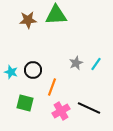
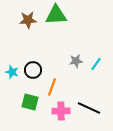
gray star: moved 2 px up; rotated 16 degrees clockwise
cyan star: moved 1 px right
green square: moved 5 px right, 1 px up
pink cross: rotated 30 degrees clockwise
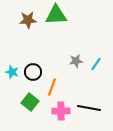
black circle: moved 2 px down
green square: rotated 24 degrees clockwise
black line: rotated 15 degrees counterclockwise
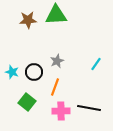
gray star: moved 19 px left; rotated 16 degrees counterclockwise
black circle: moved 1 px right
orange line: moved 3 px right
green square: moved 3 px left
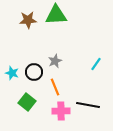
gray star: moved 2 px left
cyan star: moved 1 px down
orange line: rotated 42 degrees counterclockwise
black line: moved 1 px left, 3 px up
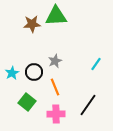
green triangle: moved 1 px down
brown star: moved 4 px right, 4 px down
cyan star: rotated 24 degrees clockwise
black line: rotated 65 degrees counterclockwise
pink cross: moved 5 px left, 3 px down
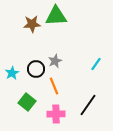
black circle: moved 2 px right, 3 px up
orange line: moved 1 px left, 1 px up
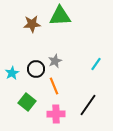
green triangle: moved 4 px right
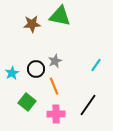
green triangle: rotated 15 degrees clockwise
cyan line: moved 1 px down
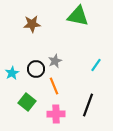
green triangle: moved 18 px right
black line: rotated 15 degrees counterclockwise
